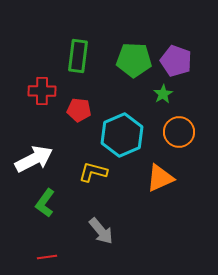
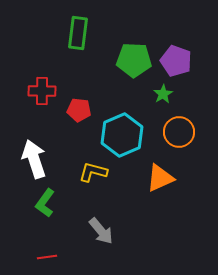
green rectangle: moved 23 px up
white arrow: rotated 81 degrees counterclockwise
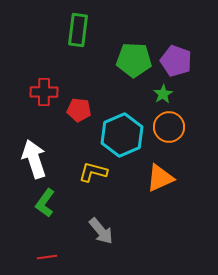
green rectangle: moved 3 px up
red cross: moved 2 px right, 1 px down
orange circle: moved 10 px left, 5 px up
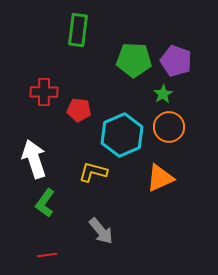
red line: moved 2 px up
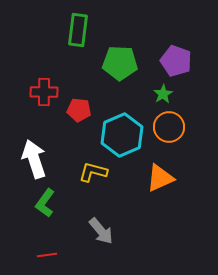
green pentagon: moved 14 px left, 3 px down
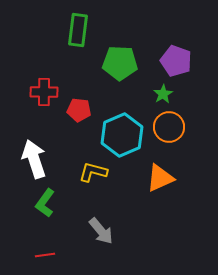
red line: moved 2 px left
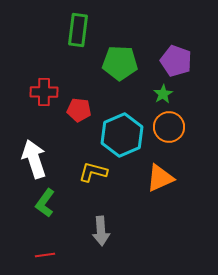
gray arrow: rotated 36 degrees clockwise
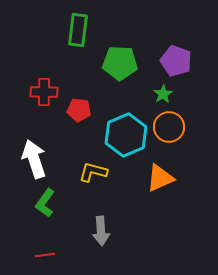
cyan hexagon: moved 4 px right
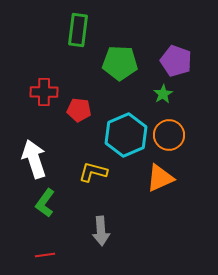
orange circle: moved 8 px down
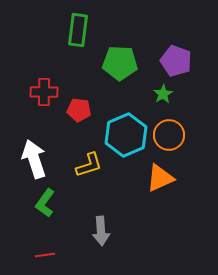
yellow L-shape: moved 4 px left, 7 px up; rotated 148 degrees clockwise
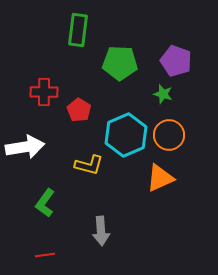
green star: rotated 24 degrees counterclockwise
red pentagon: rotated 25 degrees clockwise
white arrow: moved 9 px left, 12 px up; rotated 99 degrees clockwise
yellow L-shape: rotated 32 degrees clockwise
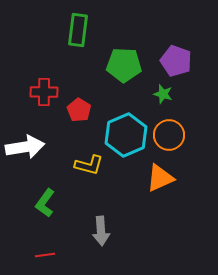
green pentagon: moved 4 px right, 2 px down
